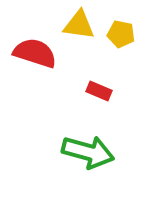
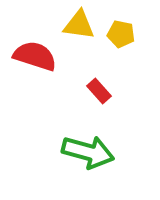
red semicircle: moved 3 px down
red rectangle: rotated 25 degrees clockwise
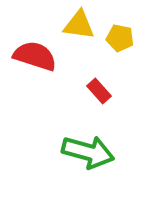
yellow pentagon: moved 1 px left, 4 px down
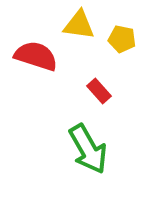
yellow pentagon: moved 2 px right, 1 px down
red semicircle: moved 1 px right
green arrow: moved 3 px up; rotated 45 degrees clockwise
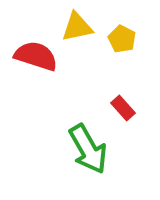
yellow triangle: moved 2 px left, 2 px down; rotated 20 degrees counterclockwise
yellow pentagon: rotated 16 degrees clockwise
red rectangle: moved 24 px right, 17 px down
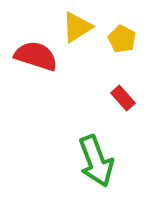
yellow triangle: rotated 20 degrees counterclockwise
red rectangle: moved 10 px up
green arrow: moved 8 px right, 12 px down; rotated 9 degrees clockwise
